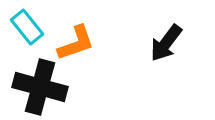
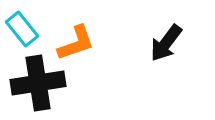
cyan rectangle: moved 5 px left, 2 px down
black cross: moved 2 px left, 4 px up; rotated 24 degrees counterclockwise
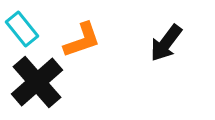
orange L-shape: moved 6 px right, 3 px up
black cross: moved 1 px left, 1 px up; rotated 32 degrees counterclockwise
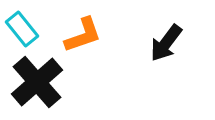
orange L-shape: moved 1 px right, 5 px up
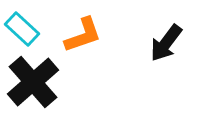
cyan rectangle: rotated 8 degrees counterclockwise
black cross: moved 4 px left
